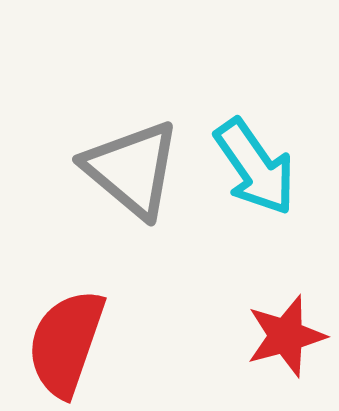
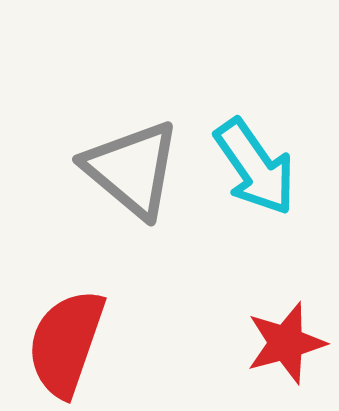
red star: moved 7 px down
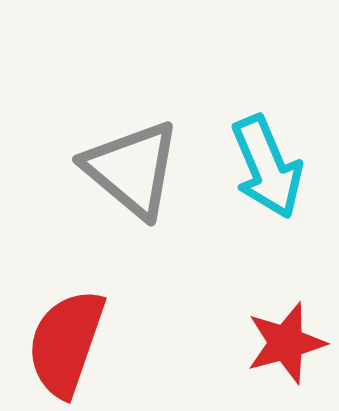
cyan arrow: moved 12 px right; rotated 12 degrees clockwise
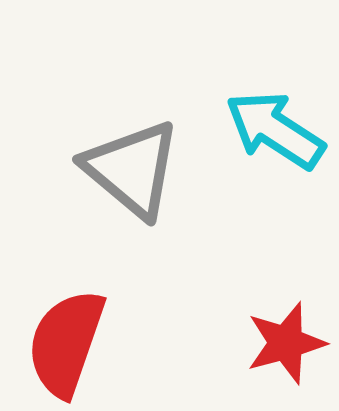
cyan arrow: moved 8 px right, 37 px up; rotated 146 degrees clockwise
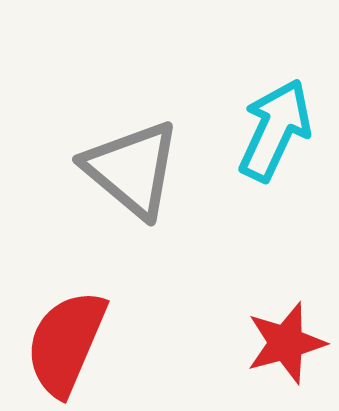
cyan arrow: rotated 82 degrees clockwise
red semicircle: rotated 4 degrees clockwise
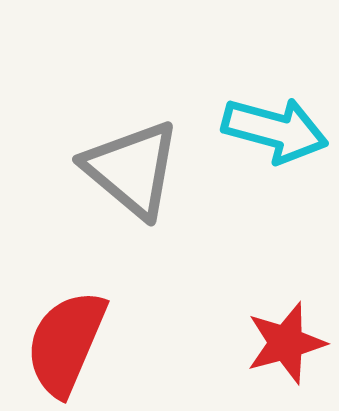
cyan arrow: rotated 80 degrees clockwise
